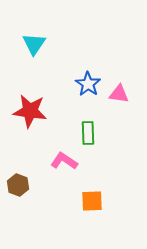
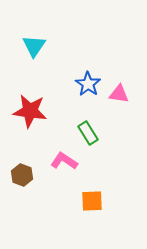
cyan triangle: moved 2 px down
green rectangle: rotated 30 degrees counterclockwise
brown hexagon: moved 4 px right, 10 px up
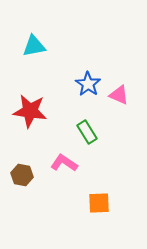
cyan triangle: rotated 45 degrees clockwise
pink triangle: moved 1 px down; rotated 15 degrees clockwise
green rectangle: moved 1 px left, 1 px up
pink L-shape: moved 2 px down
brown hexagon: rotated 10 degrees counterclockwise
orange square: moved 7 px right, 2 px down
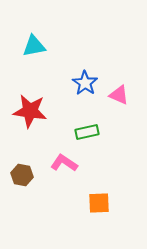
blue star: moved 3 px left, 1 px up
green rectangle: rotated 70 degrees counterclockwise
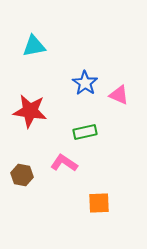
green rectangle: moved 2 px left
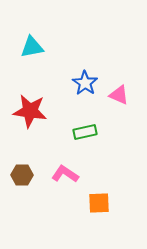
cyan triangle: moved 2 px left, 1 px down
pink L-shape: moved 1 px right, 11 px down
brown hexagon: rotated 10 degrees counterclockwise
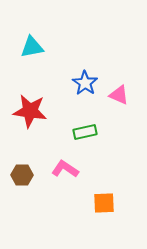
pink L-shape: moved 5 px up
orange square: moved 5 px right
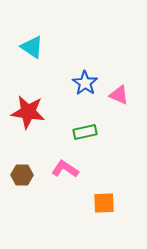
cyan triangle: rotated 45 degrees clockwise
red star: moved 2 px left, 1 px down
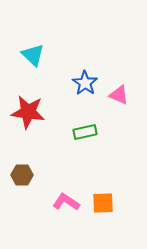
cyan triangle: moved 1 px right, 8 px down; rotated 10 degrees clockwise
pink L-shape: moved 1 px right, 33 px down
orange square: moved 1 px left
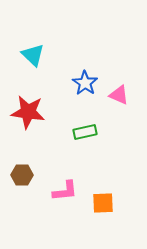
pink L-shape: moved 1 px left, 11 px up; rotated 140 degrees clockwise
